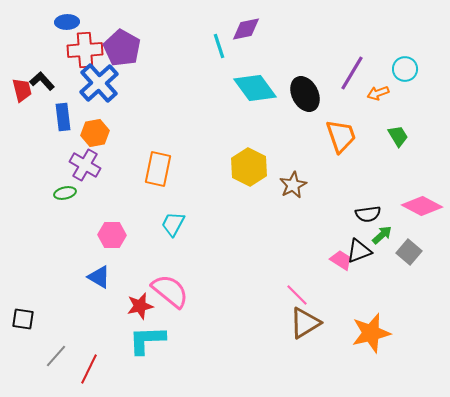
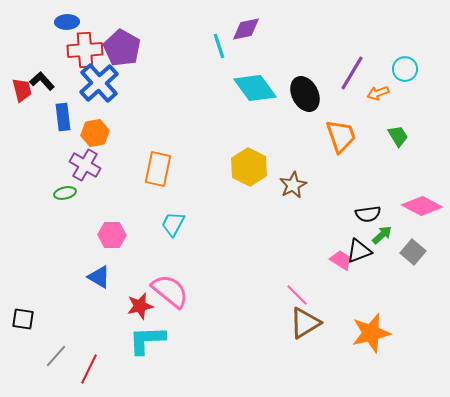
gray square: moved 4 px right
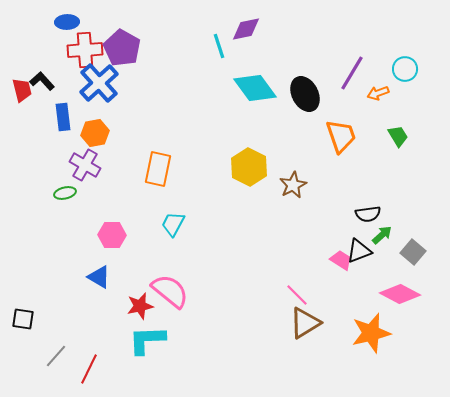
pink diamond: moved 22 px left, 88 px down
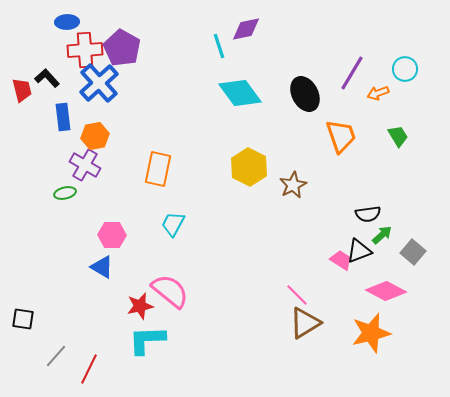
black L-shape: moved 5 px right, 3 px up
cyan diamond: moved 15 px left, 5 px down
orange hexagon: moved 3 px down
blue triangle: moved 3 px right, 10 px up
pink diamond: moved 14 px left, 3 px up
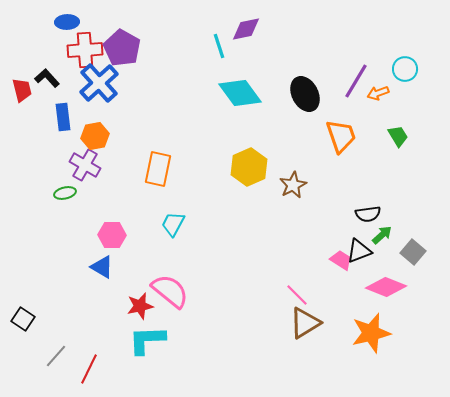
purple line: moved 4 px right, 8 px down
yellow hexagon: rotated 9 degrees clockwise
pink diamond: moved 4 px up; rotated 6 degrees counterclockwise
black square: rotated 25 degrees clockwise
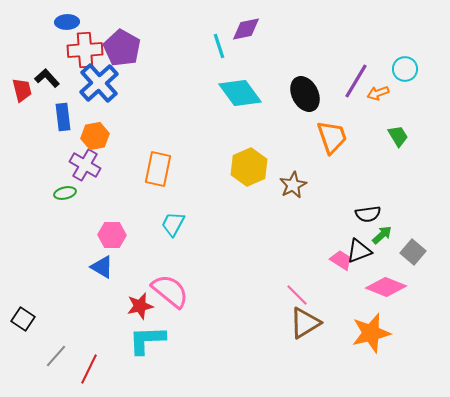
orange trapezoid: moved 9 px left, 1 px down
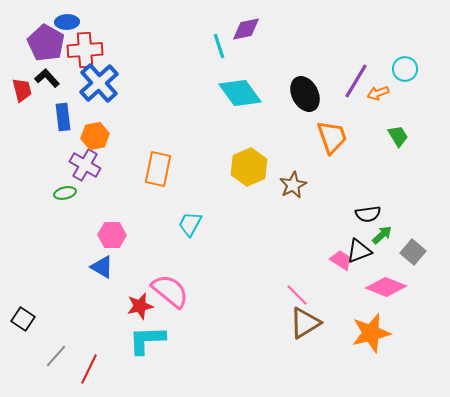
purple pentagon: moved 76 px left, 5 px up
cyan trapezoid: moved 17 px right
